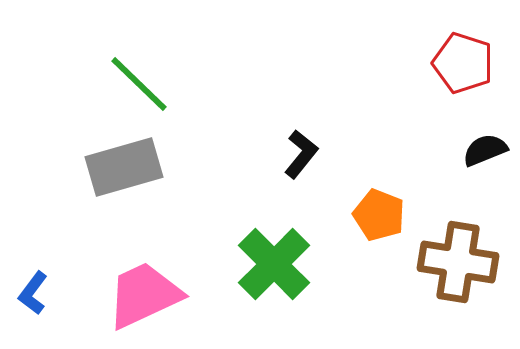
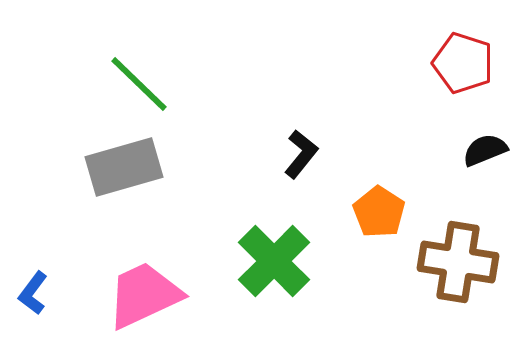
orange pentagon: moved 3 px up; rotated 12 degrees clockwise
green cross: moved 3 px up
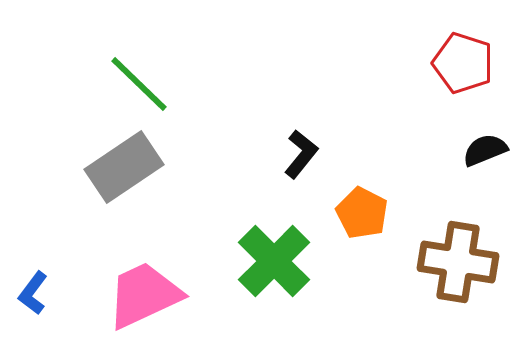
gray rectangle: rotated 18 degrees counterclockwise
orange pentagon: moved 17 px left, 1 px down; rotated 6 degrees counterclockwise
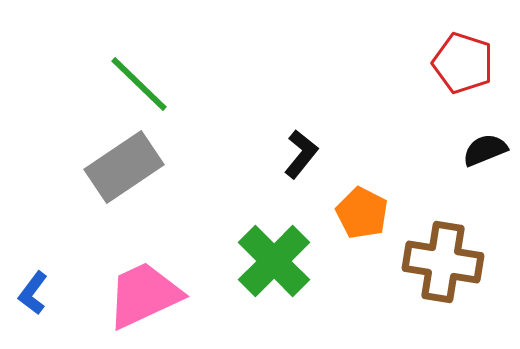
brown cross: moved 15 px left
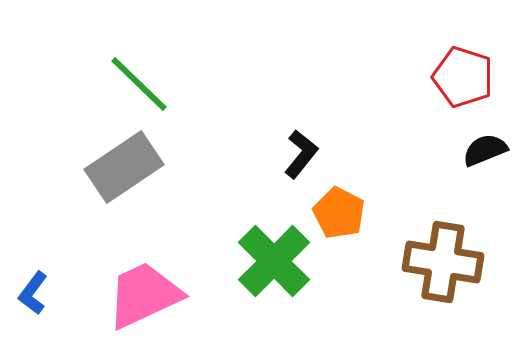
red pentagon: moved 14 px down
orange pentagon: moved 23 px left
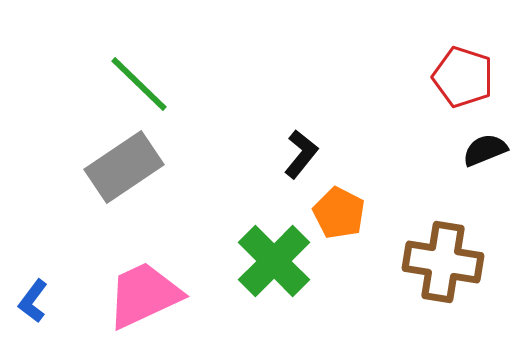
blue L-shape: moved 8 px down
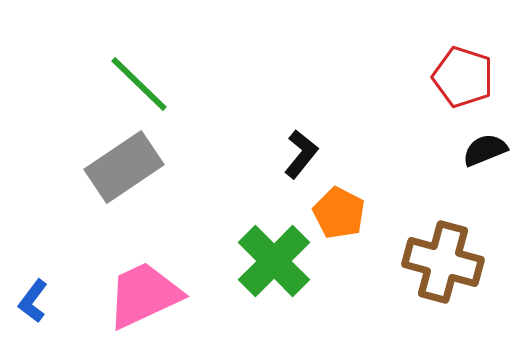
brown cross: rotated 6 degrees clockwise
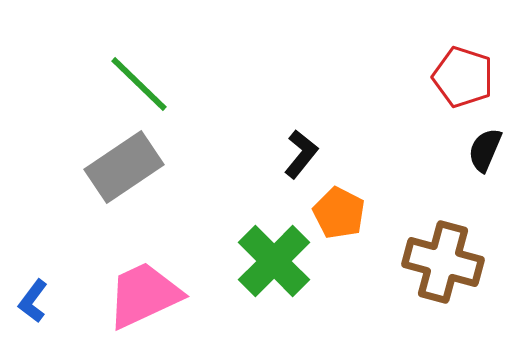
black semicircle: rotated 45 degrees counterclockwise
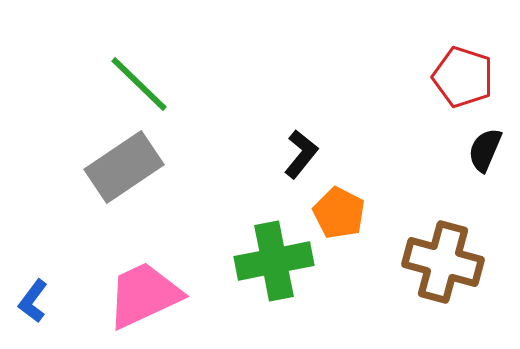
green cross: rotated 34 degrees clockwise
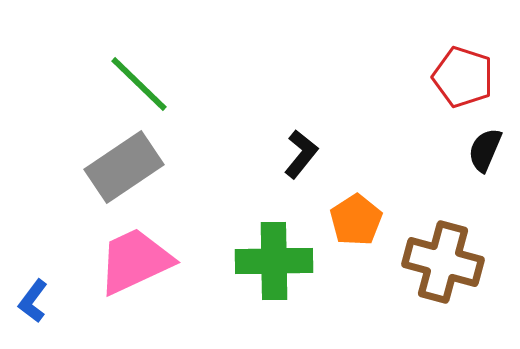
orange pentagon: moved 17 px right, 7 px down; rotated 12 degrees clockwise
green cross: rotated 10 degrees clockwise
pink trapezoid: moved 9 px left, 34 px up
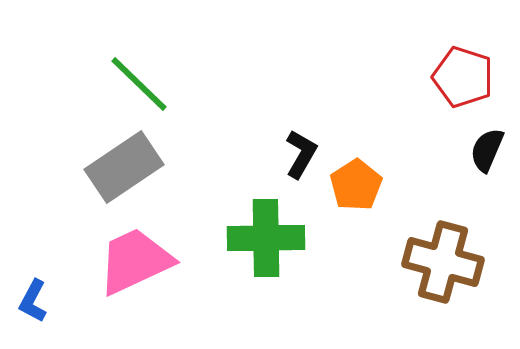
black semicircle: moved 2 px right
black L-shape: rotated 9 degrees counterclockwise
orange pentagon: moved 35 px up
green cross: moved 8 px left, 23 px up
blue L-shape: rotated 9 degrees counterclockwise
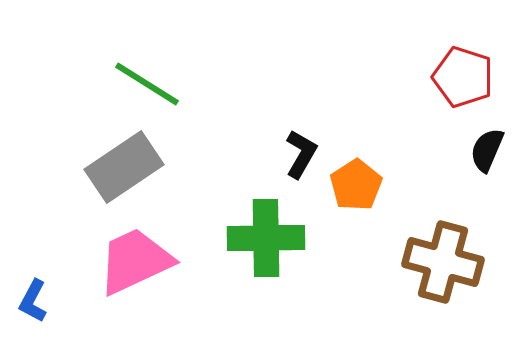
green line: moved 8 px right; rotated 12 degrees counterclockwise
